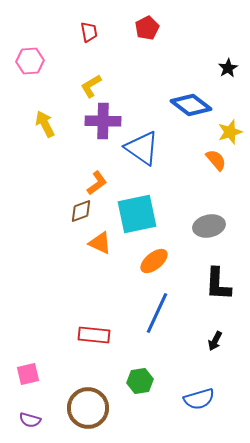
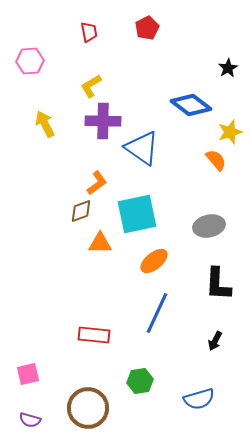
orange triangle: rotated 25 degrees counterclockwise
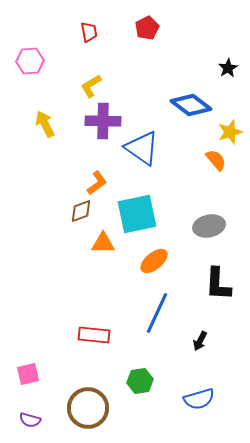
orange triangle: moved 3 px right
black arrow: moved 15 px left
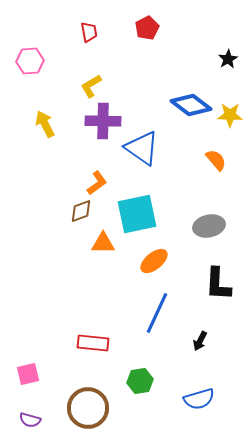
black star: moved 9 px up
yellow star: moved 17 px up; rotated 20 degrees clockwise
red rectangle: moved 1 px left, 8 px down
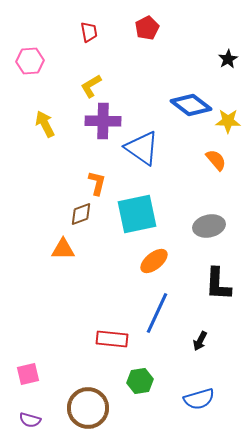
yellow star: moved 2 px left, 6 px down
orange L-shape: rotated 40 degrees counterclockwise
brown diamond: moved 3 px down
orange triangle: moved 40 px left, 6 px down
red rectangle: moved 19 px right, 4 px up
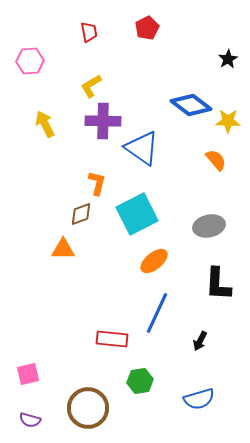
cyan square: rotated 15 degrees counterclockwise
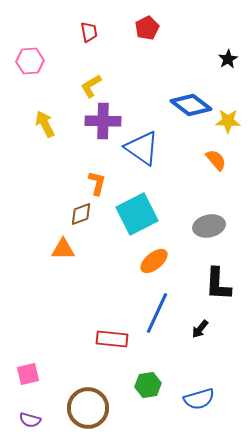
black arrow: moved 12 px up; rotated 12 degrees clockwise
green hexagon: moved 8 px right, 4 px down
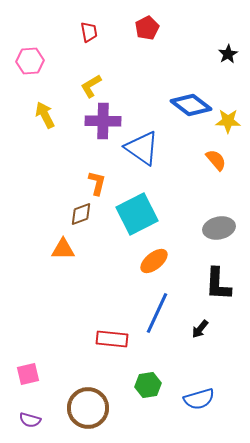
black star: moved 5 px up
yellow arrow: moved 9 px up
gray ellipse: moved 10 px right, 2 px down
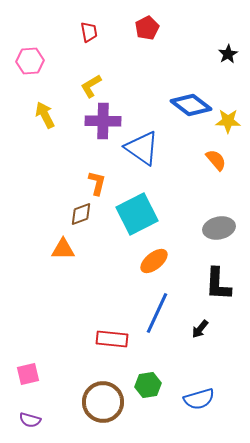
brown circle: moved 15 px right, 6 px up
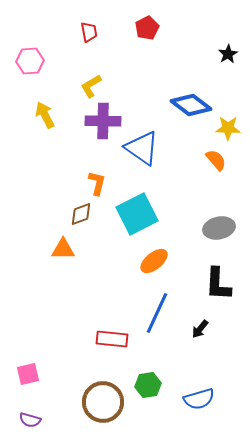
yellow star: moved 7 px down
